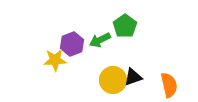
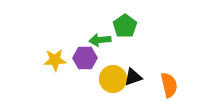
green arrow: rotated 20 degrees clockwise
purple hexagon: moved 13 px right, 14 px down; rotated 20 degrees clockwise
yellow circle: moved 1 px up
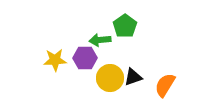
yellow circle: moved 3 px left, 1 px up
orange semicircle: moved 4 px left; rotated 135 degrees counterclockwise
